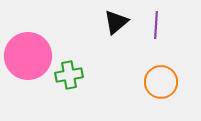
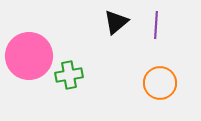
pink circle: moved 1 px right
orange circle: moved 1 px left, 1 px down
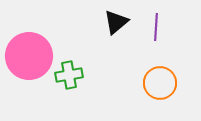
purple line: moved 2 px down
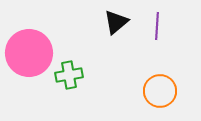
purple line: moved 1 px right, 1 px up
pink circle: moved 3 px up
orange circle: moved 8 px down
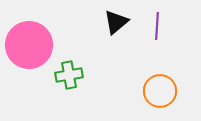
pink circle: moved 8 px up
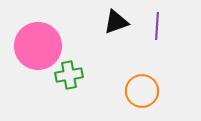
black triangle: rotated 20 degrees clockwise
pink circle: moved 9 px right, 1 px down
orange circle: moved 18 px left
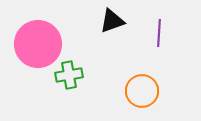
black triangle: moved 4 px left, 1 px up
purple line: moved 2 px right, 7 px down
pink circle: moved 2 px up
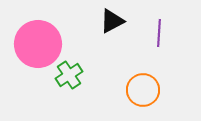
black triangle: rotated 8 degrees counterclockwise
green cross: rotated 24 degrees counterclockwise
orange circle: moved 1 px right, 1 px up
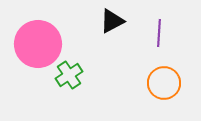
orange circle: moved 21 px right, 7 px up
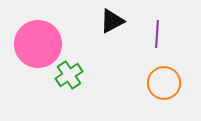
purple line: moved 2 px left, 1 px down
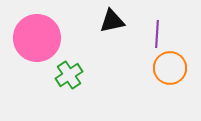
black triangle: rotated 16 degrees clockwise
pink circle: moved 1 px left, 6 px up
orange circle: moved 6 px right, 15 px up
